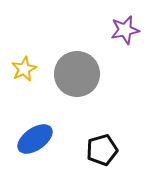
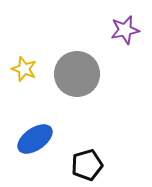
yellow star: rotated 25 degrees counterclockwise
black pentagon: moved 15 px left, 15 px down
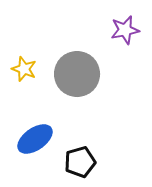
black pentagon: moved 7 px left, 3 px up
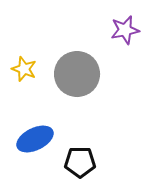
blue ellipse: rotated 9 degrees clockwise
black pentagon: rotated 16 degrees clockwise
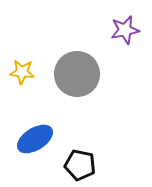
yellow star: moved 2 px left, 3 px down; rotated 15 degrees counterclockwise
blue ellipse: rotated 6 degrees counterclockwise
black pentagon: moved 3 px down; rotated 12 degrees clockwise
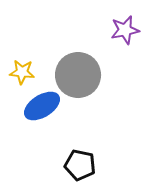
gray circle: moved 1 px right, 1 px down
blue ellipse: moved 7 px right, 33 px up
